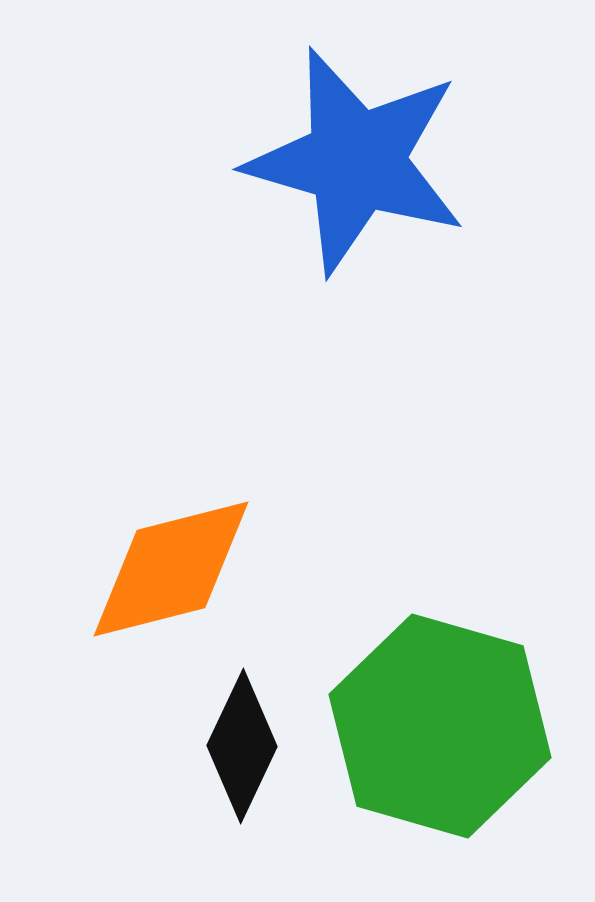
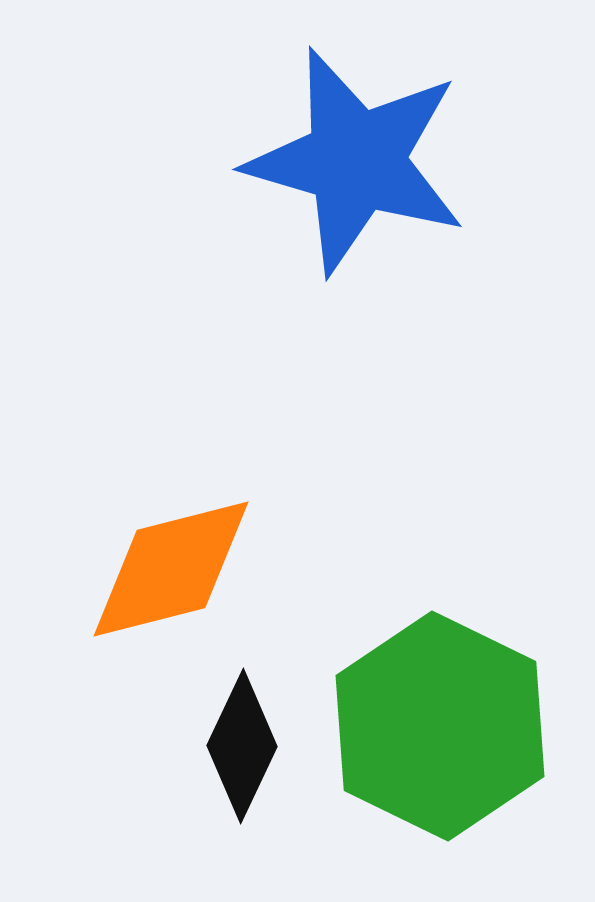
green hexagon: rotated 10 degrees clockwise
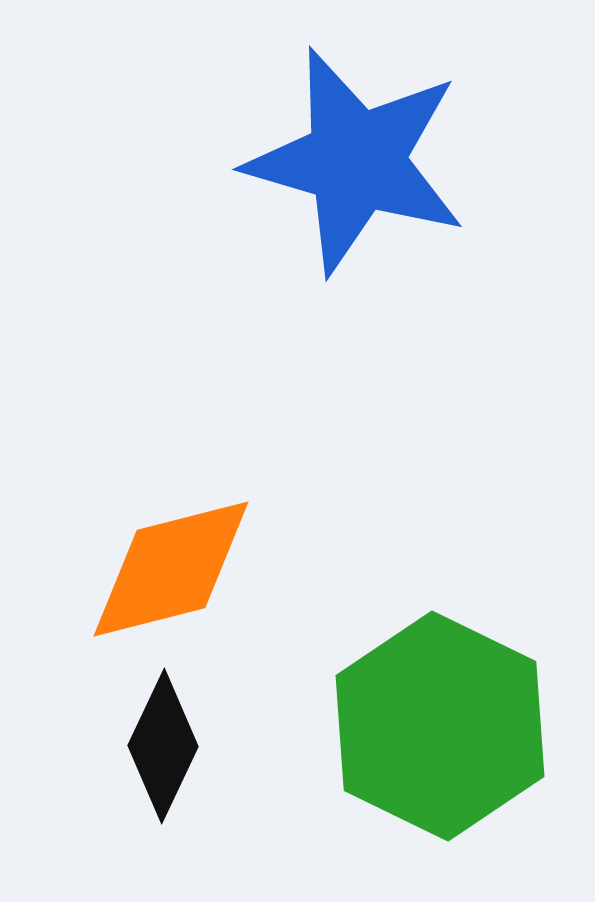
black diamond: moved 79 px left
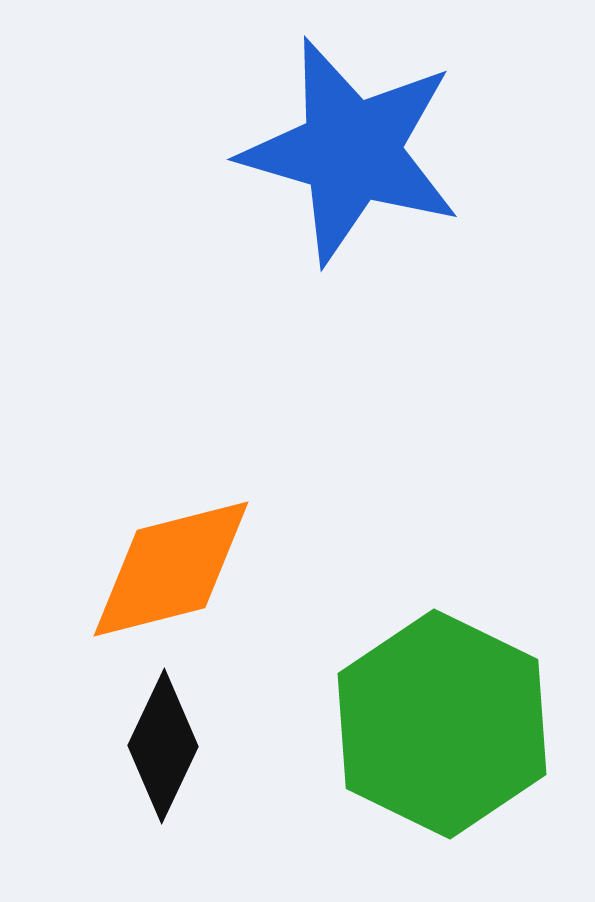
blue star: moved 5 px left, 10 px up
green hexagon: moved 2 px right, 2 px up
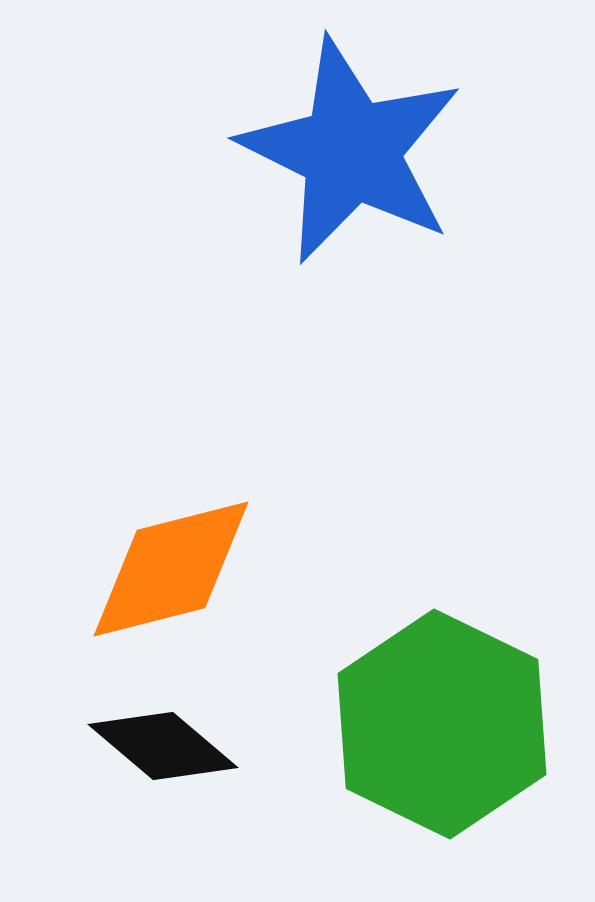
blue star: rotated 10 degrees clockwise
black diamond: rotated 75 degrees counterclockwise
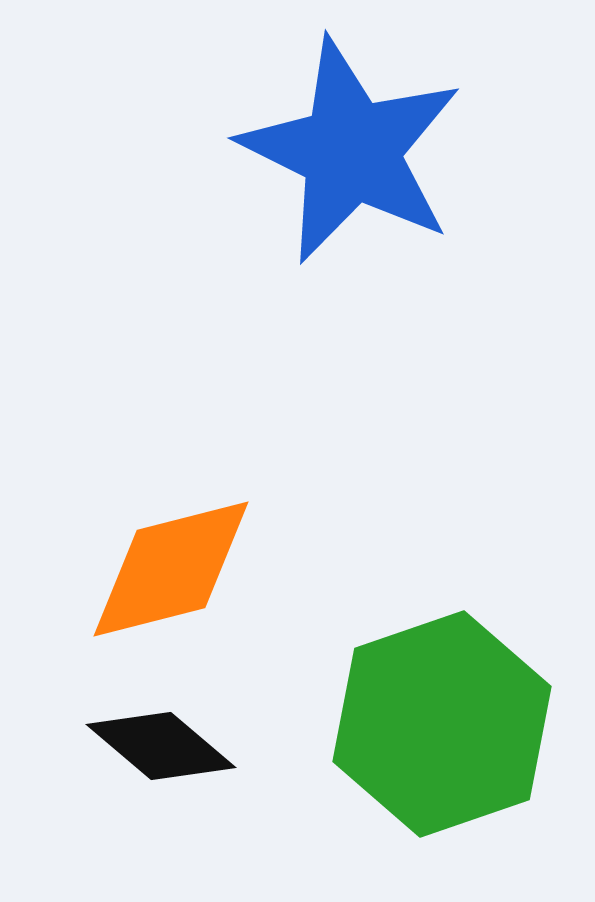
green hexagon: rotated 15 degrees clockwise
black diamond: moved 2 px left
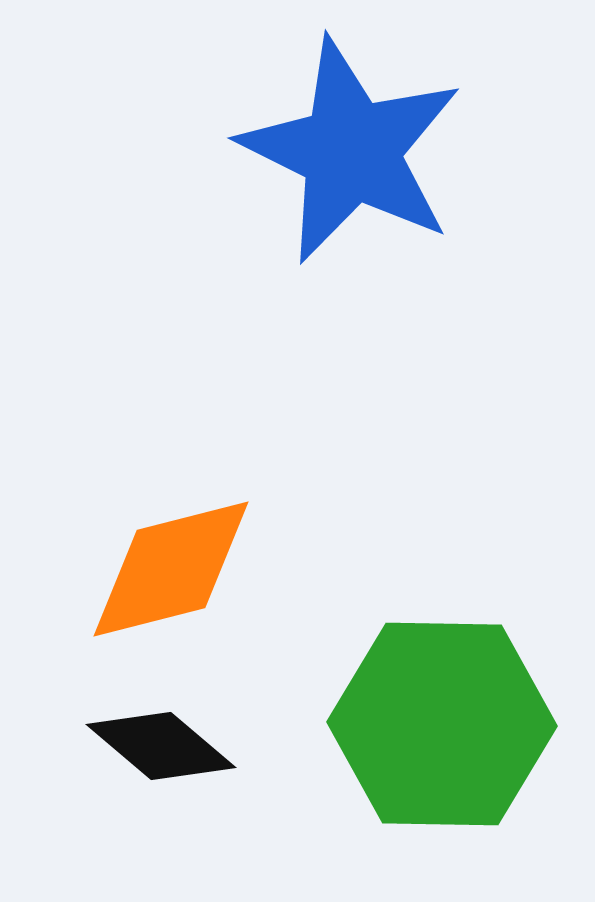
green hexagon: rotated 20 degrees clockwise
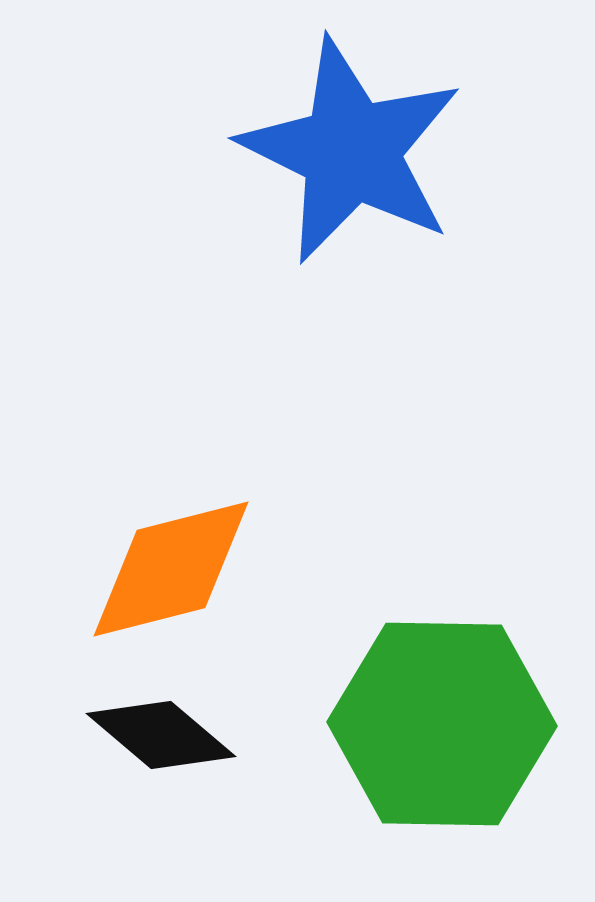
black diamond: moved 11 px up
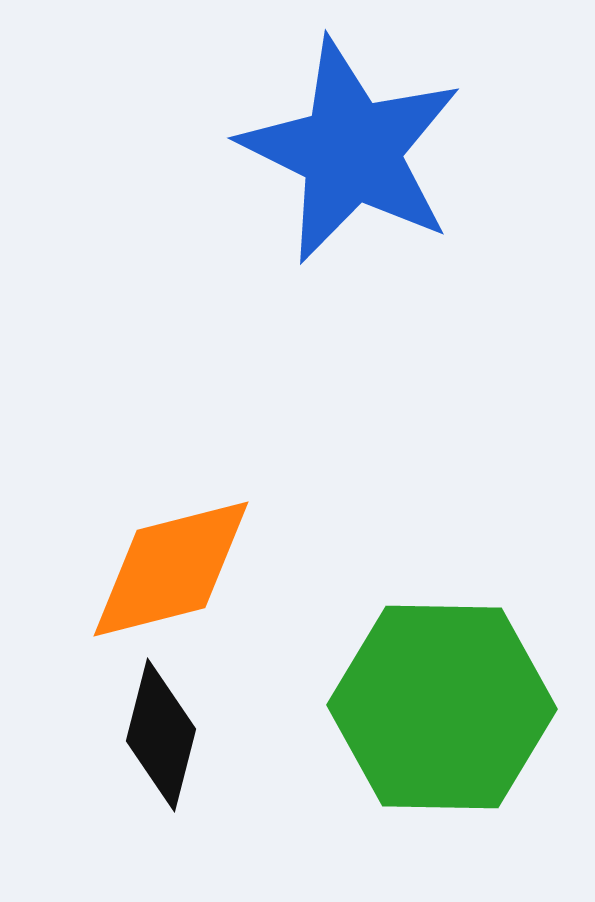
green hexagon: moved 17 px up
black diamond: rotated 64 degrees clockwise
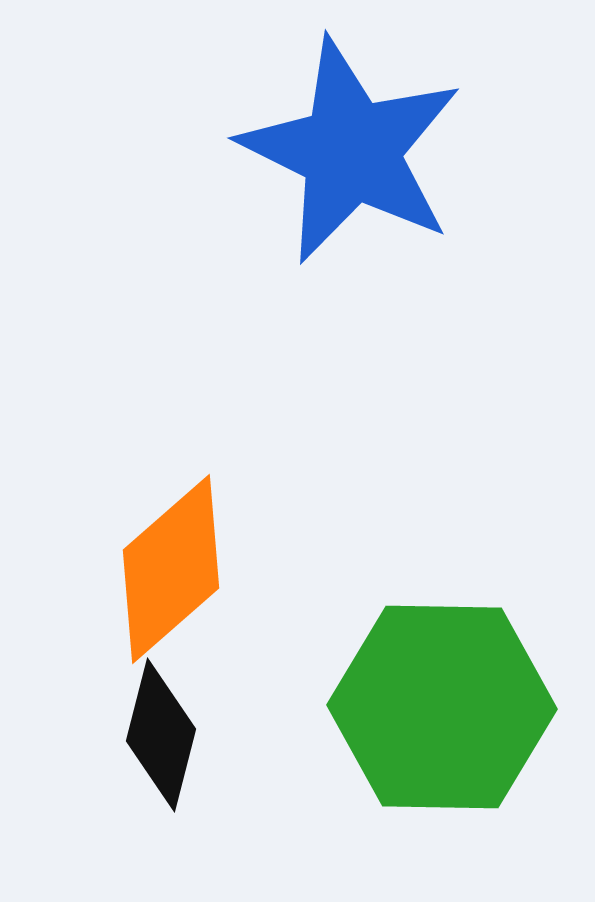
orange diamond: rotated 27 degrees counterclockwise
